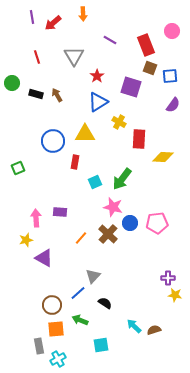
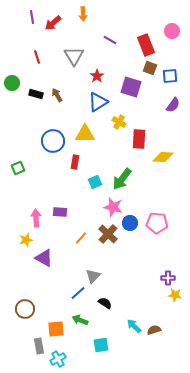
pink pentagon at (157, 223): rotated 10 degrees clockwise
brown circle at (52, 305): moved 27 px left, 4 px down
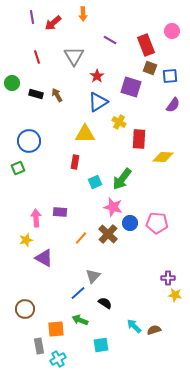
blue circle at (53, 141): moved 24 px left
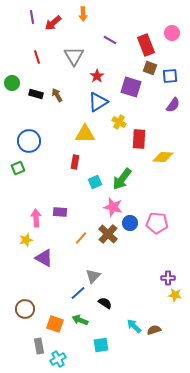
pink circle at (172, 31): moved 2 px down
orange square at (56, 329): moved 1 px left, 5 px up; rotated 24 degrees clockwise
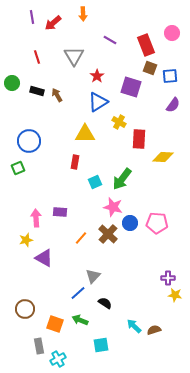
black rectangle at (36, 94): moved 1 px right, 3 px up
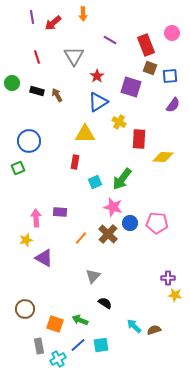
blue line at (78, 293): moved 52 px down
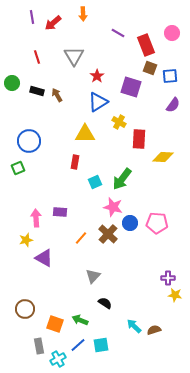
purple line at (110, 40): moved 8 px right, 7 px up
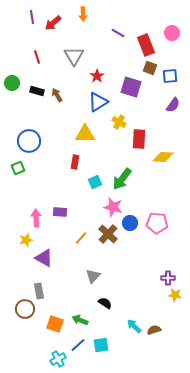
gray rectangle at (39, 346): moved 55 px up
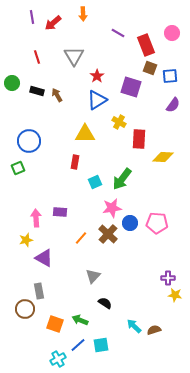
blue triangle at (98, 102): moved 1 px left, 2 px up
pink star at (113, 207): moved 1 px left, 1 px down; rotated 24 degrees counterclockwise
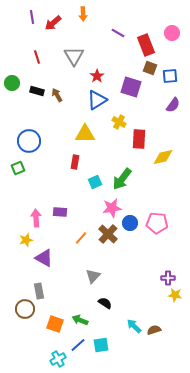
yellow diamond at (163, 157): rotated 15 degrees counterclockwise
